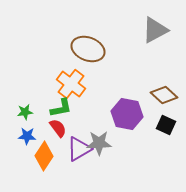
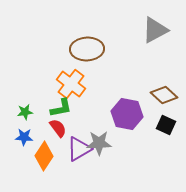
brown ellipse: moved 1 px left; rotated 24 degrees counterclockwise
blue star: moved 3 px left, 1 px down
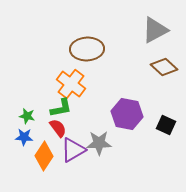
brown diamond: moved 28 px up
green star: moved 2 px right, 4 px down; rotated 21 degrees clockwise
purple triangle: moved 6 px left, 1 px down
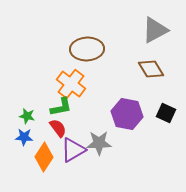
brown diamond: moved 13 px left, 2 px down; rotated 16 degrees clockwise
green L-shape: moved 1 px up
black square: moved 12 px up
orange diamond: moved 1 px down
